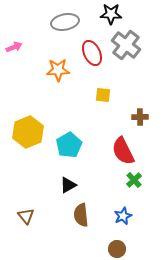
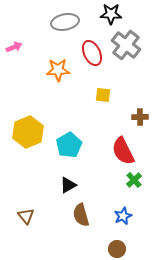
brown semicircle: rotated 10 degrees counterclockwise
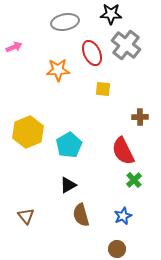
yellow square: moved 6 px up
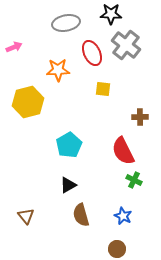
gray ellipse: moved 1 px right, 1 px down
yellow hexagon: moved 30 px up; rotated 8 degrees clockwise
green cross: rotated 21 degrees counterclockwise
blue star: rotated 24 degrees counterclockwise
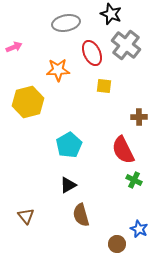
black star: rotated 20 degrees clockwise
yellow square: moved 1 px right, 3 px up
brown cross: moved 1 px left
red semicircle: moved 1 px up
blue star: moved 16 px right, 13 px down
brown circle: moved 5 px up
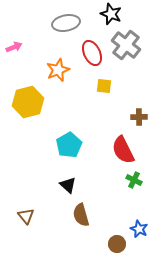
orange star: rotated 20 degrees counterclockwise
black triangle: rotated 48 degrees counterclockwise
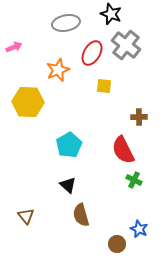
red ellipse: rotated 55 degrees clockwise
yellow hexagon: rotated 16 degrees clockwise
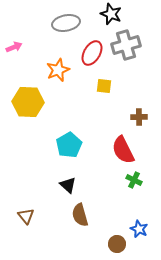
gray cross: rotated 36 degrees clockwise
brown semicircle: moved 1 px left
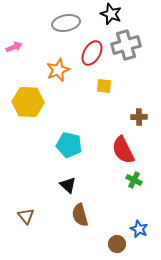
cyan pentagon: rotated 30 degrees counterclockwise
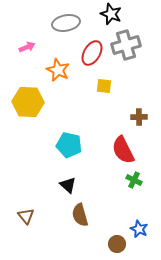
pink arrow: moved 13 px right
orange star: rotated 25 degrees counterclockwise
